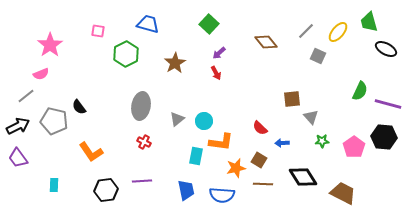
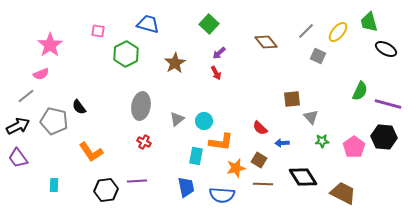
purple line at (142, 181): moved 5 px left
blue trapezoid at (186, 190): moved 3 px up
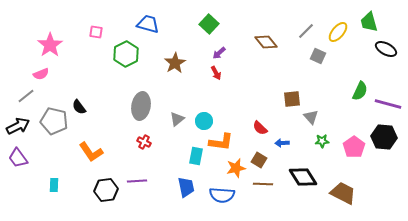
pink square at (98, 31): moved 2 px left, 1 px down
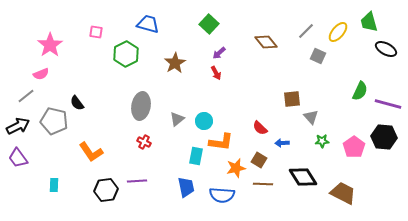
black semicircle at (79, 107): moved 2 px left, 4 px up
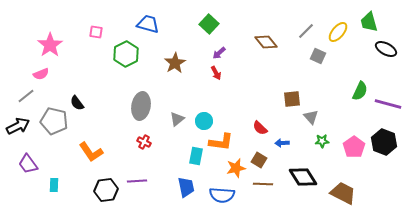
black hexagon at (384, 137): moved 5 px down; rotated 15 degrees clockwise
purple trapezoid at (18, 158): moved 10 px right, 6 px down
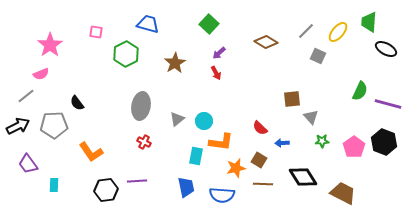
green trapezoid at (369, 22): rotated 20 degrees clockwise
brown diamond at (266, 42): rotated 20 degrees counterclockwise
gray pentagon at (54, 121): moved 4 px down; rotated 16 degrees counterclockwise
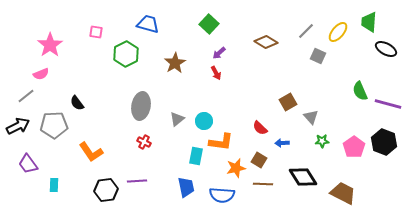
green semicircle at (360, 91): rotated 132 degrees clockwise
brown square at (292, 99): moved 4 px left, 3 px down; rotated 24 degrees counterclockwise
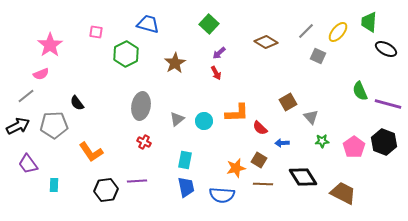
orange L-shape at (221, 142): moved 16 px right, 29 px up; rotated 10 degrees counterclockwise
cyan rectangle at (196, 156): moved 11 px left, 4 px down
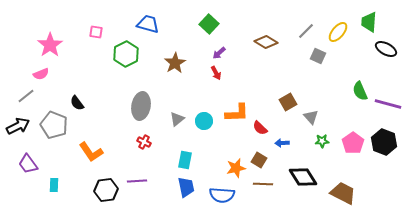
gray pentagon at (54, 125): rotated 24 degrees clockwise
pink pentagon at (354, 147): moved 1 px left, 4 px up
